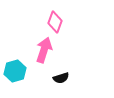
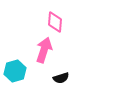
pink diamond: rotated 15 degrees counterclockwise
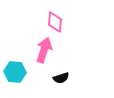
cyan hexagon: moved 1 px down; rotated 20 degrees clockwise
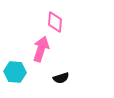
pink arrow: moved 3 px left, 1 px up
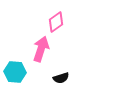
pink diamond: moved 1 px right; rotated 50 degrees clockwise
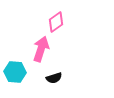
black semicircle: moved 7 px left
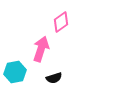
pink diamond: moved 5 px right
cyan hexagon: rotated 15 degrees counterclockwise
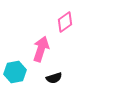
pink diamond: moved 4 px right
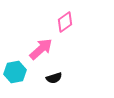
pink arrow: rotated 30 degrees clockwise
